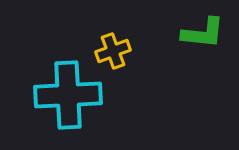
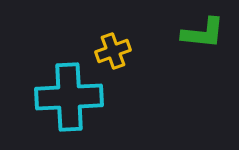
cyan cross: moved 1 px right, 2 px down
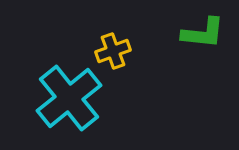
cyan cross: moved 1 px down; rotated 36 degrees counterclockwise
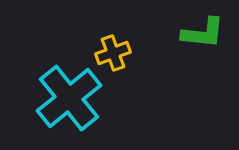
yellow cross: moved 2 px down
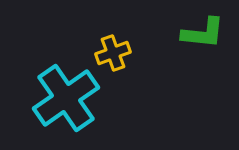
cyan cross: moved 3 px left; rotated 4 degrees clockwise
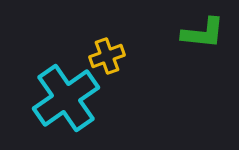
yellow cross: moved 6 px left, 3 px down
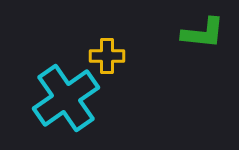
yellow cross: rotated 20 degrees clockwise
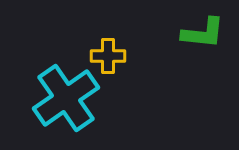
yellow cross: moved 1 px right
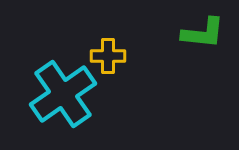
cyan cross: moved 3 px left, 4 px up
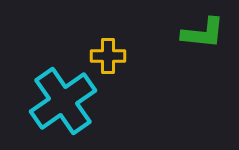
cyan cross: moved 7 px down
